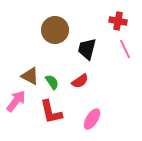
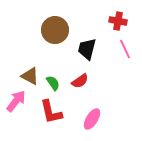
green semicircle: moved 1 px right, 1 px down
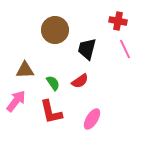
brown triangle: moved 5 px left, 6 px up; rotated 30 degrees counterclockwise
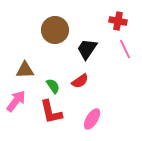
black trapezoid: rotated 20 degrees clockwise
green semicircle: moved 3 px down
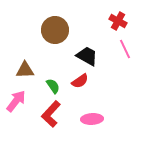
red cross: rotated 18 degrees clockwise
black trapezoid: moved 7 px down; rotated 85 degrees clockwise
red L-shape: moved 2 px down; rotated 56 degrees clockwise
pink ellipse: rotated 55 degrees clockwise
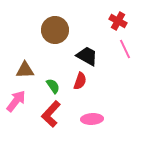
red semicircle: rotated 36 degrees counterclockwise
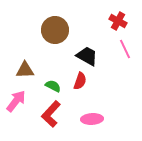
green semicircle: rotated 28 degrees counterclockwise
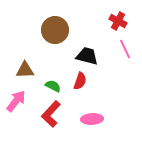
black trapezoid: rotated 15 degrees counterclockwise
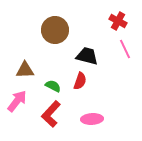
pink arrow: moved 1 px right
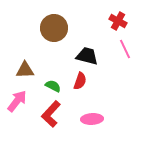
brown circle: moved 1 px left, 2 px up
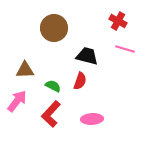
pink line: rotated 48 degrees counterclockwise
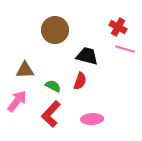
red cross: moved 6 px down
brown circle: moved 1 px right, 2 px down
